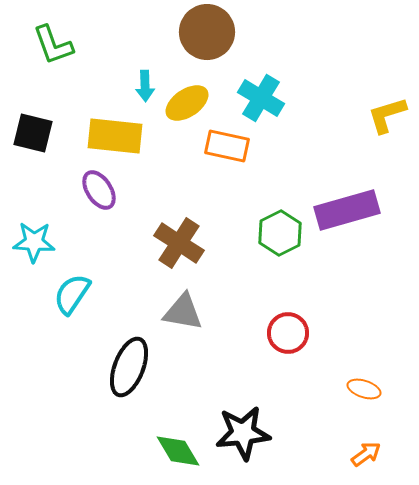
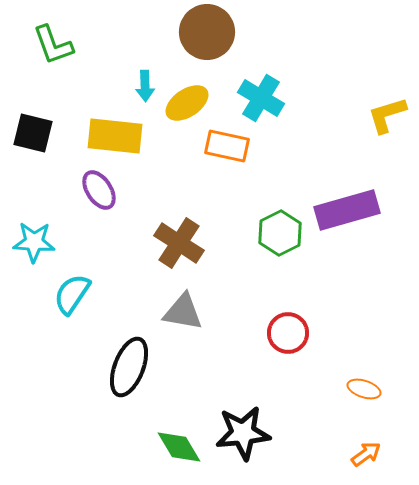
green diamond: moved 1 px right, 4 px up
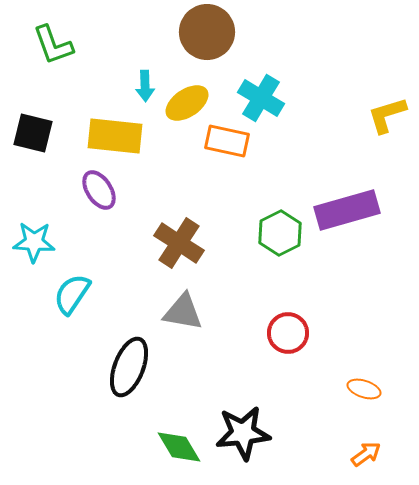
orange rectangle: moved 5 px up
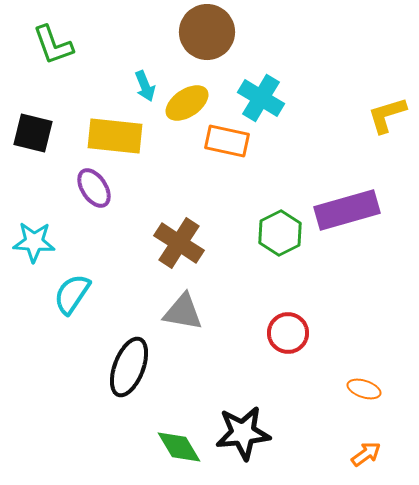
cyan arrow: rotated 20 degrees counterclockwise
purple ellipse: moved 5 px left, 2 px up
